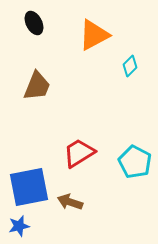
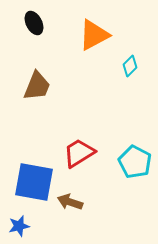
blue square: moved 5 px right, 5 px up; rotated 21 degrees clockwise
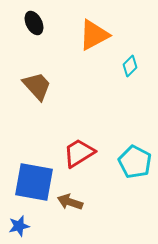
brown trapezoid: rotated 64 degrees counterclockwise
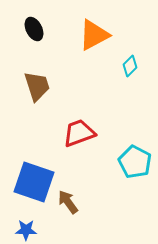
black ellipse: moved 6 px down
brown trapezoid: rotated 24 degrees clockwise
red trapezoid: moved 20 px up; rotated 12 degrees clockwise
blue square: rotated 9 degrees clockwise
brown arrow: moved 2 px left; rotated 35 degrees clockwise
blue star: moved 7 px right, 4 px down; rotated 15 degrees clockwise
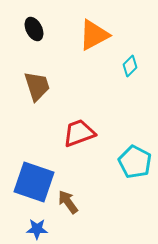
blue star: moved 11 px right, 1 px up
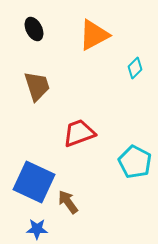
cyan diamond: moved 5 px right, 2 px down
blue square: rotated 6 degrees clockwise
